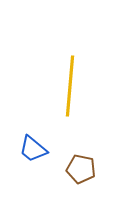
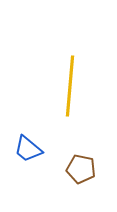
blue trapezoid: moved 5 px left
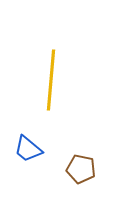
yellow line: moved 19 px left, 6 px up
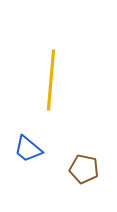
brown pentagon: moved 3 px right
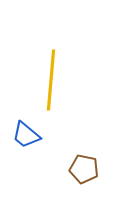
blue trapezoid: moved 2 px left, 14 px up
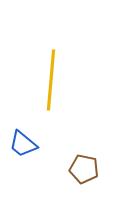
blue trapezoid: moved 3 px left, 9 px down
